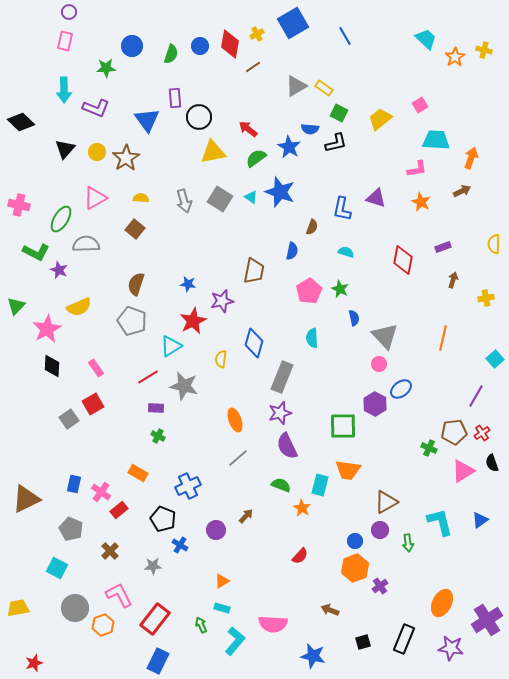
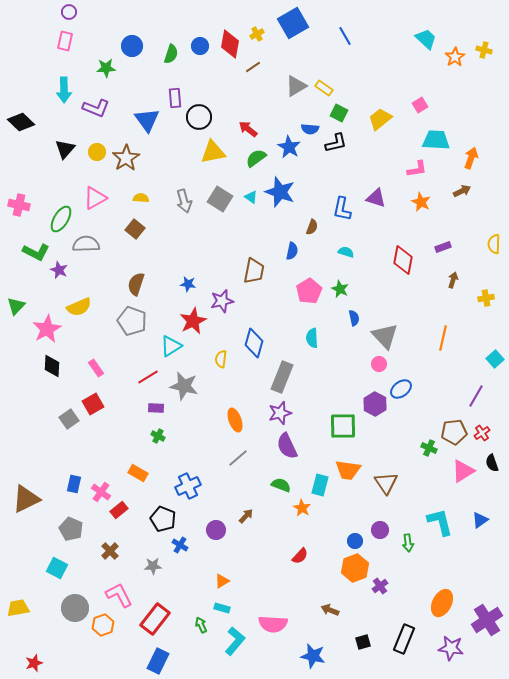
brown triangle at (386, 502): moved 19 px up; rotated 35 degrees counterclockwise
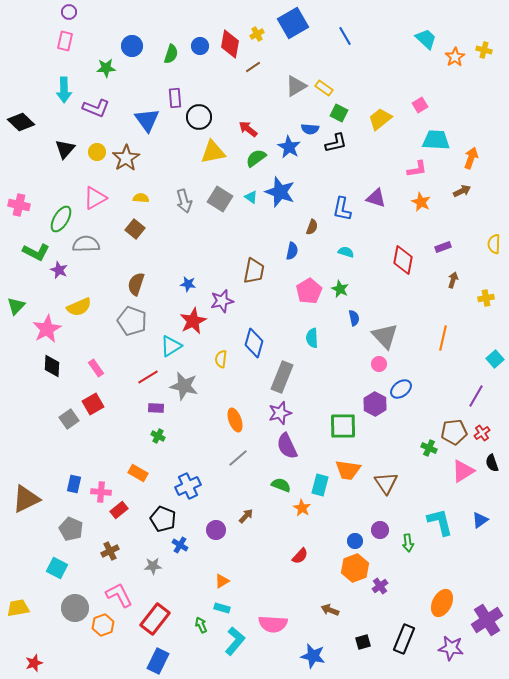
pink cross at (101, 492): rotated 30 degrees counterclockwise
brown cross at (110, 551): rotated 18 degrees clockwise
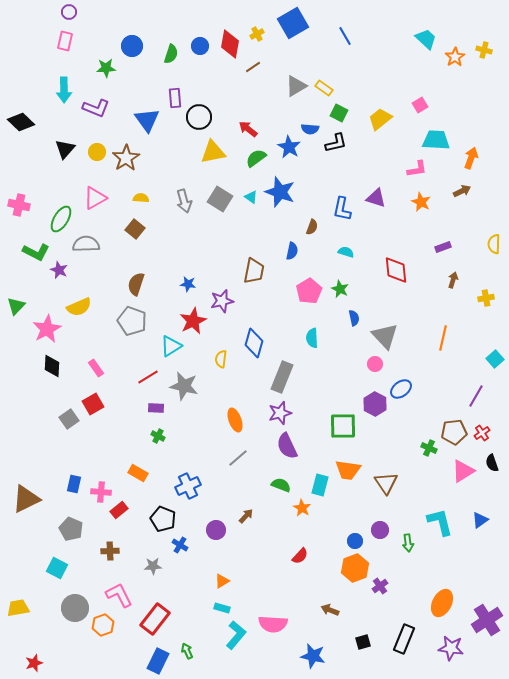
red diamond at (403, 260): moved 7 px left, 10 px down; rotated 16 degrees counterclockwise
pink circle at (379, 364): moved 4 px left
brown cross at (110, 551): rotated 24 degrees clockwise
green arrow at (201, 625): moved 14 px left, 26 px down
cyan L-shape at (235, 641): moved 1 px right, 6 px up
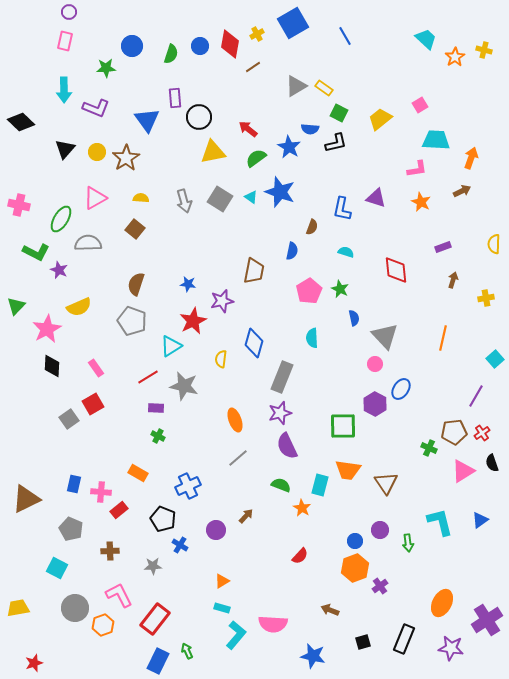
gray semicircle at (86, 244): moved 2 px right, 1 px up
blue ellipse at (401, 389): rotated 20 degrees counterclockwise
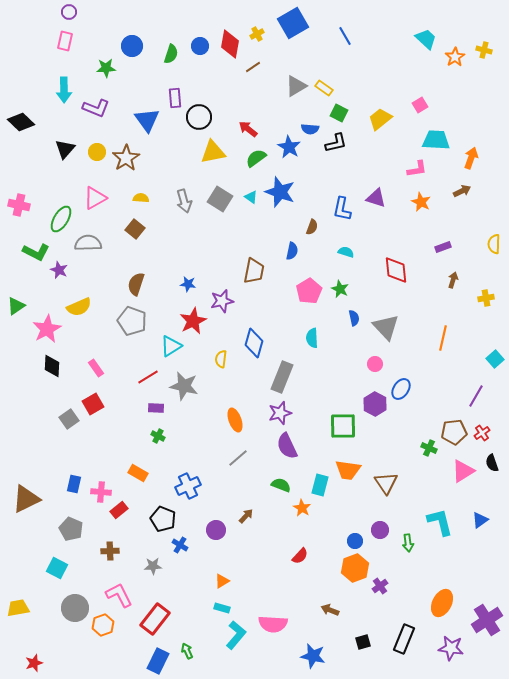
green triangle at (16, 306): rotated 12 degrees clockwise
gray triangle at (385, 336): moved 1 px right, 9 px up
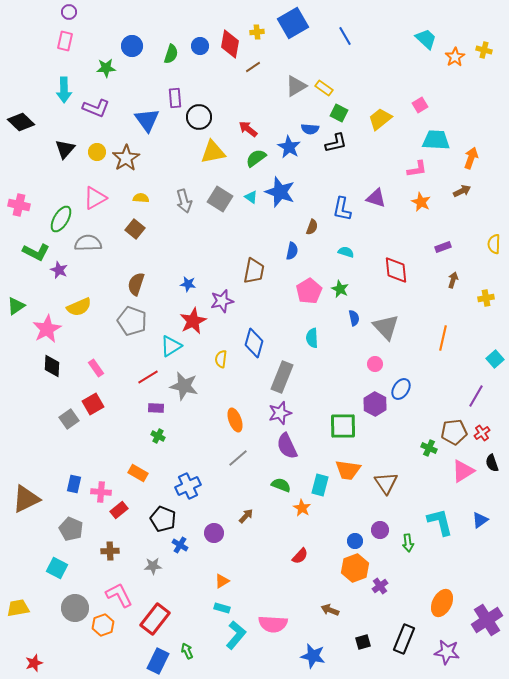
yellow cross at (257, 34): moved 2 px up; rotated 24 degrees clockwise
purple circle at (216, 530): moved 2 px left, 3 px down
purple star at (451, 648): moved 4 px left, 4 px down
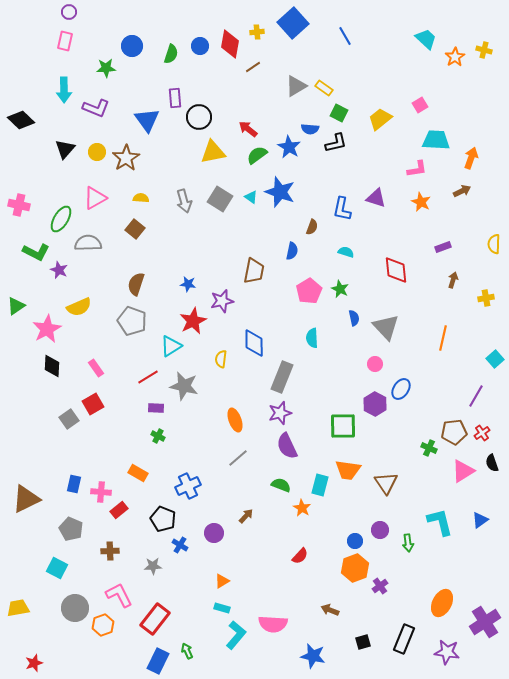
blue square at (293, 23): rotated 12 degrees counterclockwise
black diamond at (21, 122): moved 2 px up
green semicircle at (256, 158): moved 1 px right, 3 px up
blue diamond at (254, 343): rotated 16 degrees counterclockwise
purple cross at (487, 620): moved 2 px left, 2 px down
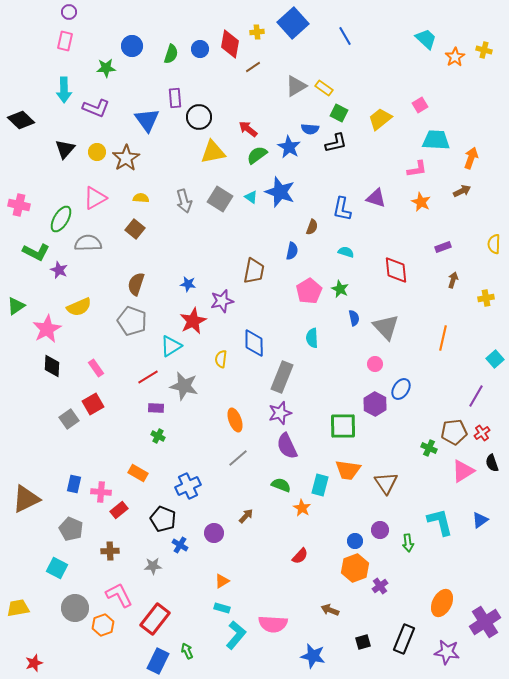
blue circle at (200, 46): moved 3 px down
